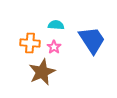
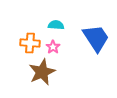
blue trapezoid: moved 4 px right, 2 px up
pink star: moved 1 px left
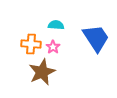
orange cross: moved 1 px right, 1 px down
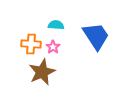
blue trapezoid: moved 2 px up
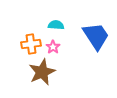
orange cross: rotated 12 degrees counterclockwise
